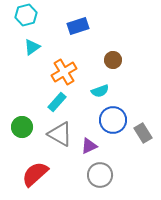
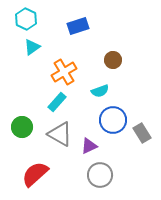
cyan hexagon: moved 4 px down; rotated 20 degrees counterclockwise
gray rectangle: moved 1 px left
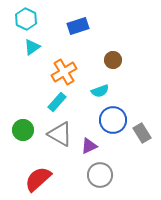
green circle: moved 1 px right, 3 px down
red semicircle: moved 3 px right, 5 px down
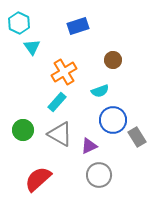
cyan hexagon: moved 7 px left, 4 px down
cyan triangle: rotated 30 degrees counterclockwise
gray rectangle: moved 5 px left, 4 px down
gray circle: moved 1 px left
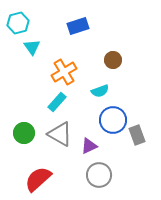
cyan hexagon: moved 1 px left; rotated 20 degrees clockwise
green circle: moved 1 px right, 3 px down
gray rectangle: moved 2 px up; rotated 12 degrees clockwise
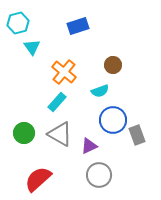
brown circle: moved 5 px down
orange cross: rotated 20 degrees counterclockwise
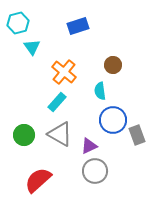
cyan semicircle: rotated 102 degrees clockwise
green circle: moved 2 px down
gray circle: moved 4 px left, 4 px up
red semicircle: moved 1 px down
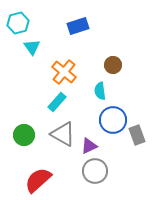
gray triangle: moved 3 px right
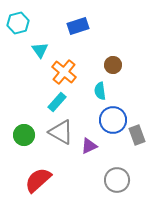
cyan triangle: moved 8 px right, 3 px down
gray triangle: moved 2 px left, 2 px up
gray circle: moved 22 px right, 9 px down
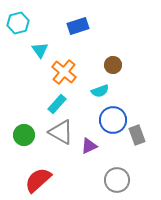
cyan semicircle: rotated 102 degrees counterclockwise
cyan rectangle: moved 2 px down
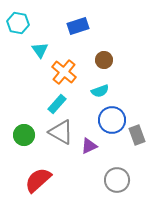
cyan hexagon: rotated 25 degrees clockwise
brown circle: moved 9 px left, 5 px up
blue circle: moved 1 px left
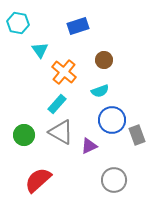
gray circle: moved 3 px left
